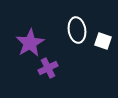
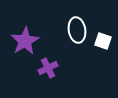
purple star: moved 5 px left, 2 px up
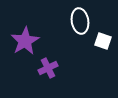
white ellipse: moved 3 px right, 9 px up
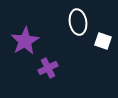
white ellipse: moved 2 px left, 1 px down
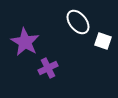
white ellipse: rotated 30 degrees counterclockwise
purple star: moved 1 px down; rotated 12 degrees counterclockwise
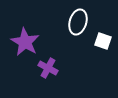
white ellipse: rotated 55 degrees clockwise
purple cross: rotated 36 degrees counterclockwise
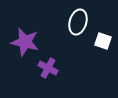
purple star: rotated 16 degrees counterclockwise
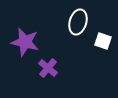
purple cross: rotated 12 degrees clockwise
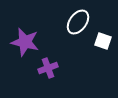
white ellipse: rotated 20 degrees clockwise
purple cross: rotated 30 degrees clockwise
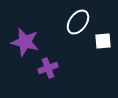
white square: rotated 24 degrees counterclockwise
